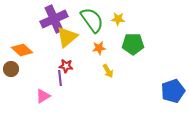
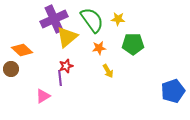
red star: rotated 24 degrees counterclockwise
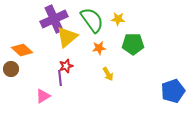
yellow arrow: moved 3 px down
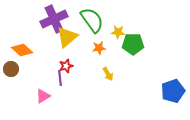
yellow star: moved 13 px down
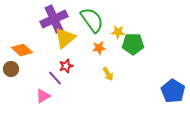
yellow triangle: moved 2 px left, 1 px down
purple line: moved 5 px left; rotated 35 degrees counterclockwise
blue pentagon: rotated 20 degrees counterclockwise
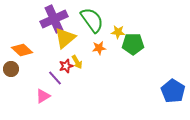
yellow arrow: moved 31 px left, 12 px up
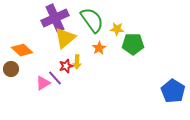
purple cross: moved 1 px right, 1 px up
yellow star: moved 1 px left, 3 px up
orange star: rotated 24 degrees counterclockwise
yellow arrow: rotated 32 degrees clockwise
pink triangle: moved 13 px up
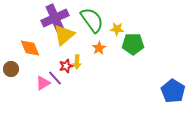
yellow triangle: moved 1 px left, 3 px up
orange diamond: moved 8 px right, 2 px up; rotated 25 degrees clockwise
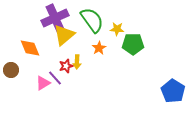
brown circle: moved 1 px down
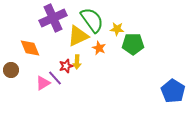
purple cross: moved 2 px left
yellow triangle: moved 14 px right, 1 px down; rotated 15 degrees clockwise
orange star: rotated 16 degrees counterclockwise
